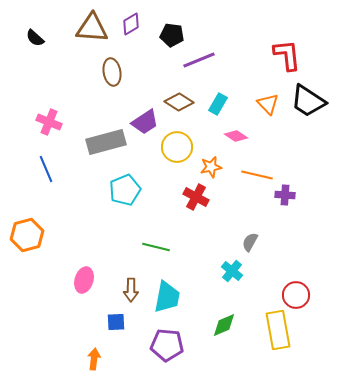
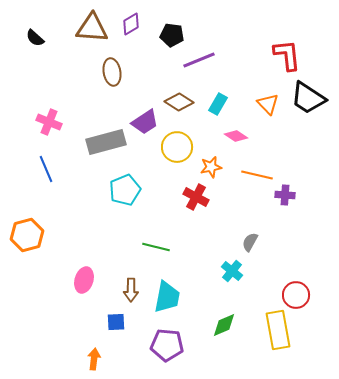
black trapezoid: moved 3 px up
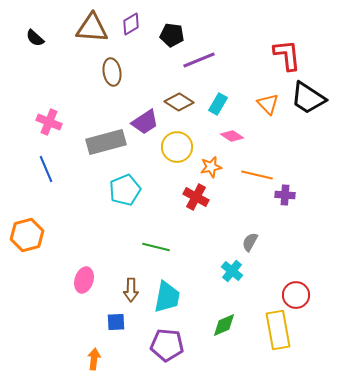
pink diamond: moved 4 px left
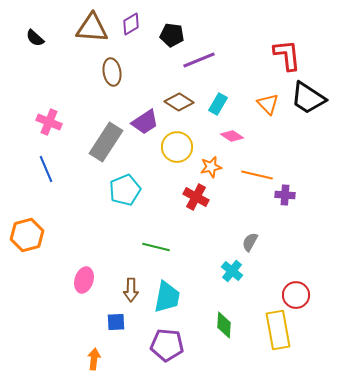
gray rectangle: rotated 42 degrees counterclockwise
green diamond: rotated 64 degrees counterclockwise
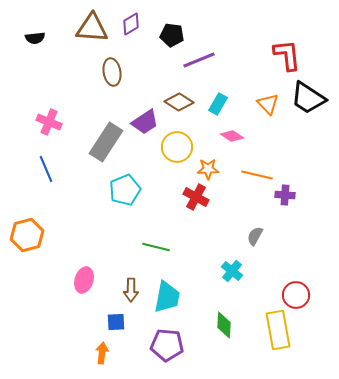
black semicircle: rotated 48 degrees counterclockwise
orange star: moved 3 px left, 2 px down; rotated 10 degrees clockwise
gray semicircle: moved 5 px right, 6 px up
orange arrow: moved 8 px right, 6 px up
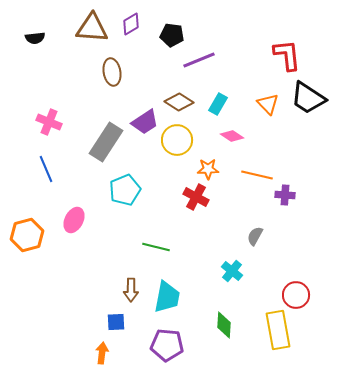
yellow circle: moved 7 px up
pink ellipse: moved 10 px left, 60 px up; rotated 10 degrees clockwise
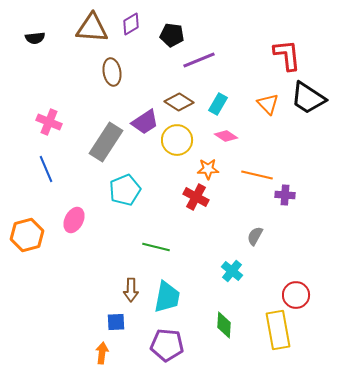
pink diamond: moved 6 px left
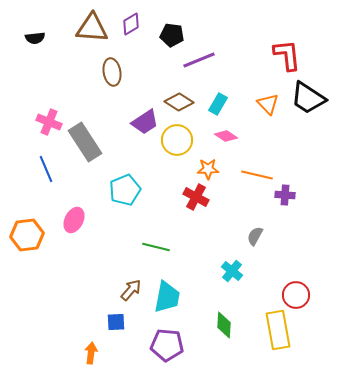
gray rectangle: moved 21 px left; rotated 66 degrees counterclockwise
orange hexagon: rotated 8 degrees clockwise
brown arrow: rotated 140 degrees counterclockwise
orange arrow: moved 11 px left
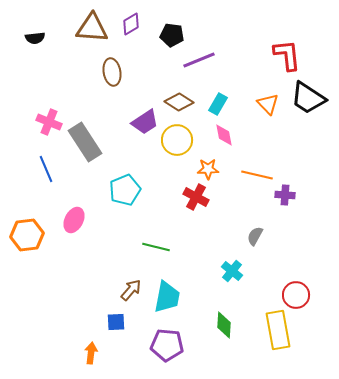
pink diamond: moved 2 px left, 1 px up; rotated 45 degrees clockwise
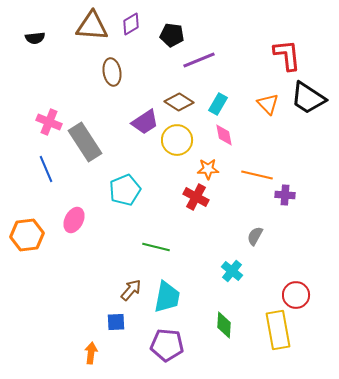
brown triangle: moved 2 px up
